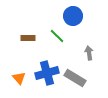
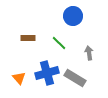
green line: moved 2 px right, 7 px down
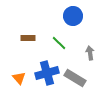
gray arrow: moved 1 px right
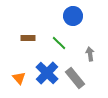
gray arrow: moved 1 px down
blue cross: rotated 30 degrees counterclockwise
gray rectangle: rotated 20 degrees clockwise
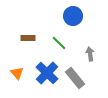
orange triangle: moved 2 px left, 5 px up
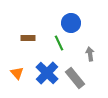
blue circle: moved 2 px left, 7 px down
green line: rotated 21 degrees clockwise
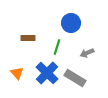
green line: moved 2 px left, 4 px down; rotated 42 degrees clockwise
gray arrow: moved 3 px left, 1 px up; rotated 104 degrees counterclockwise
gray rectangle: rotated 20 degrees counterclockwise
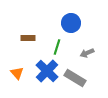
blue cross: moved 2 px up
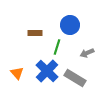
blue circle: moved 1 px left, 2 px down
brown rectangle: moved 7 px right, 5 px up
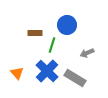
blue circle: moved 3 px left
green line: moved 5 px left, 2 px up
